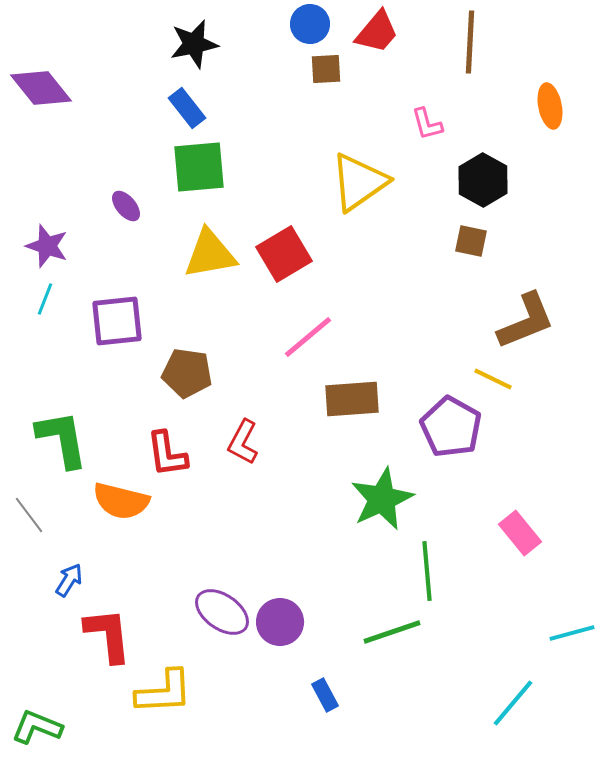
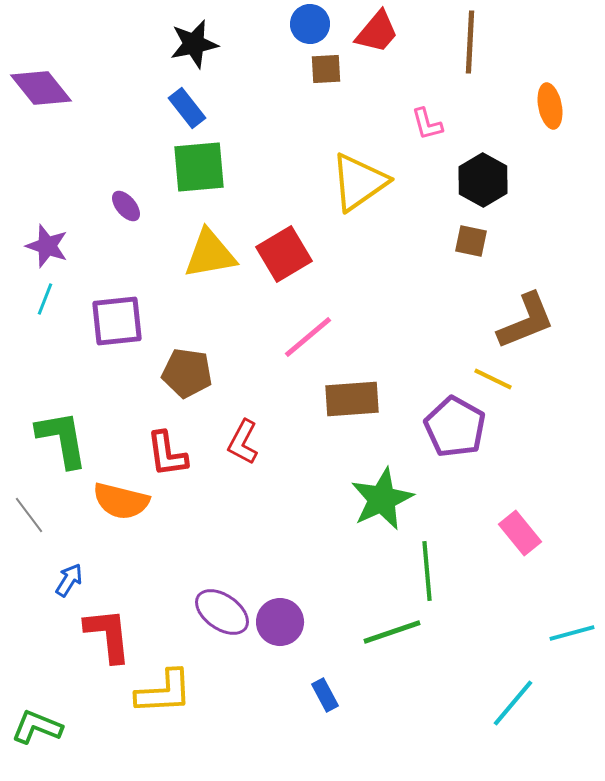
purple pentagon at (451, 427): moved 4 px right
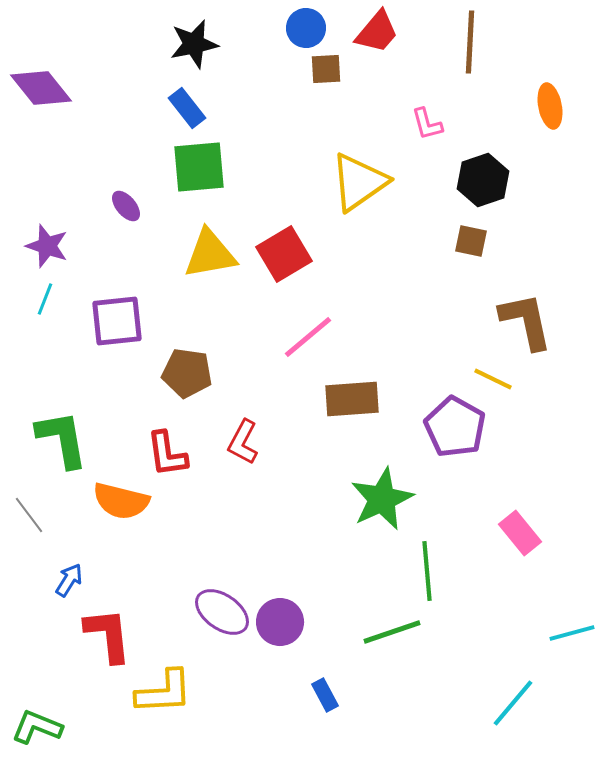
blue circle at (310, 24): moved 4 px left, 4 px down
black hexagon at (483, 180): rotated 12 degrees clockwise
brown L-shape at (526, 321): rotated 80 degrees counterclockwise
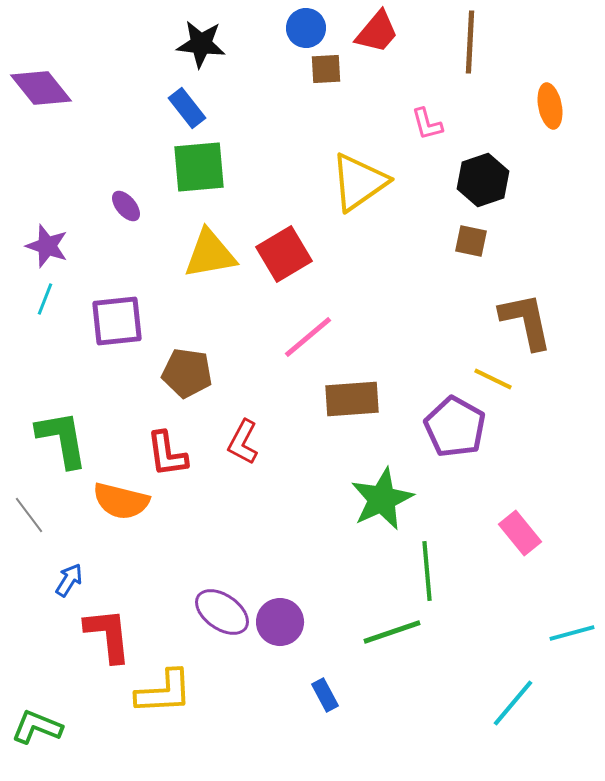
black star at (194, 44): moved 7 px right; rotated 18 degrees clockwise
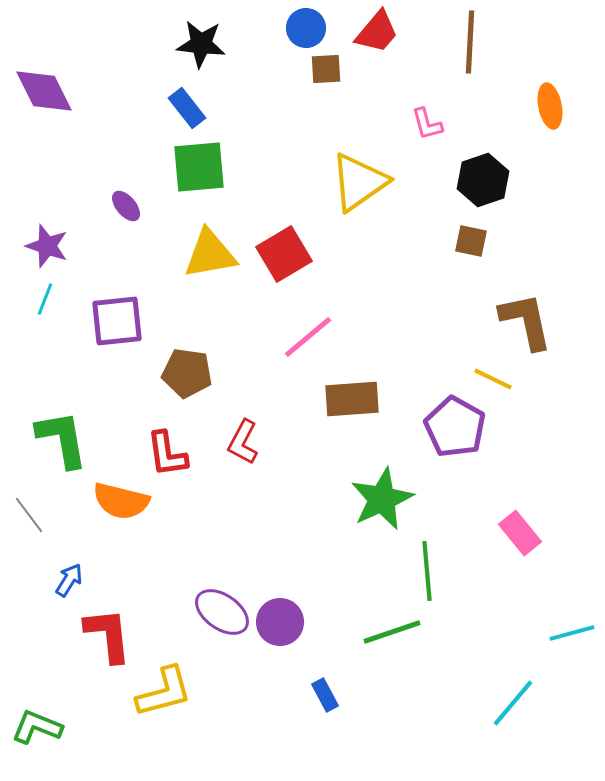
purple diamond at (41, 88): moved 3 px right, 3 px down; rotated 12 degrees clockwise
yellow L-shape at (164, 692): rotated 12 degrees counterclockwise
